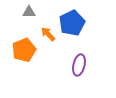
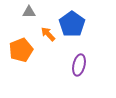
blue pentagon: moved 1 px down; rotated 10 degrees counterclockwise
orange pentagon: moved 3 px left
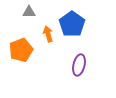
orange arrow: rotated 28 degrees clockwise
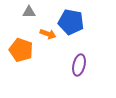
blue pentagon: moved 1 px left, 2 px up; rotated 25 degrees counterclockwise
orange arrow: rotated 126 degrees clockwise
orange pentagon: rotated 30 degrees counterclockwise
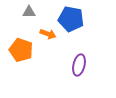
blue pentagon: moved 3 px up
